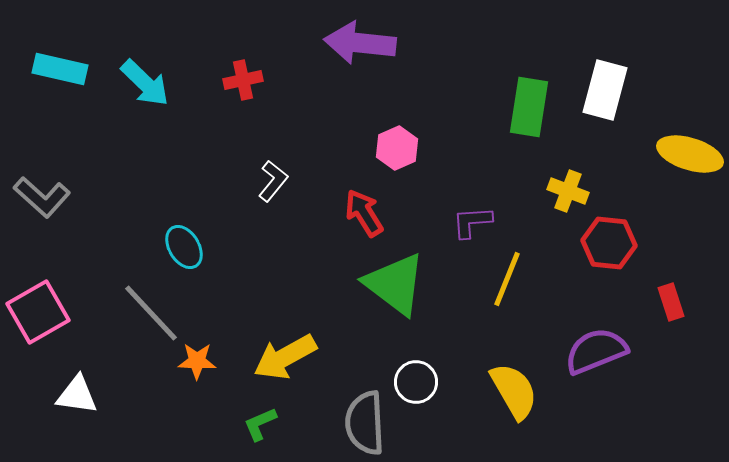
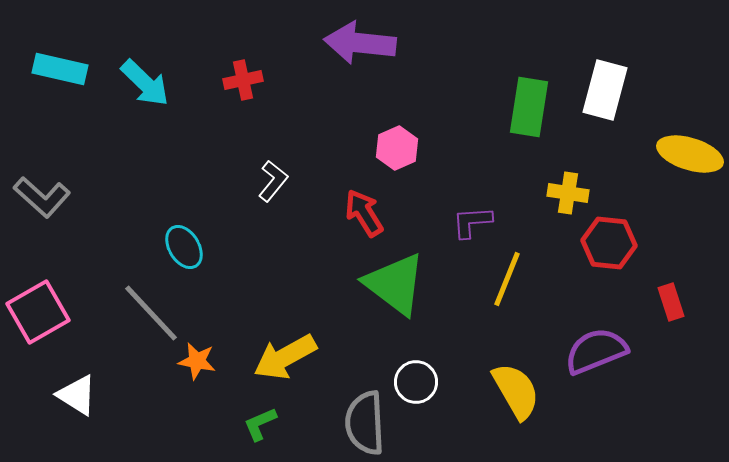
yellow cross: moved 2 px down; rotated 12 degrees counterclockwise
orange star: rotated 9 degrees clockwise
yellow semicircle: moved 2 px right
white triangle: rotated 24 degrees clockwise
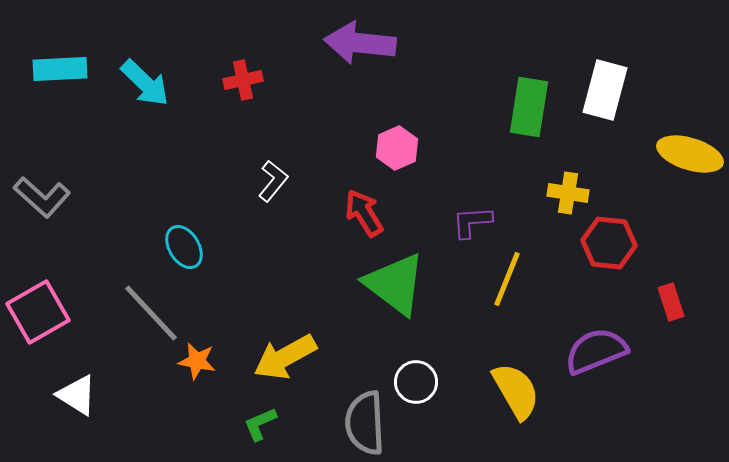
cyan rectangle: rotated 16 degrees counterclockwise
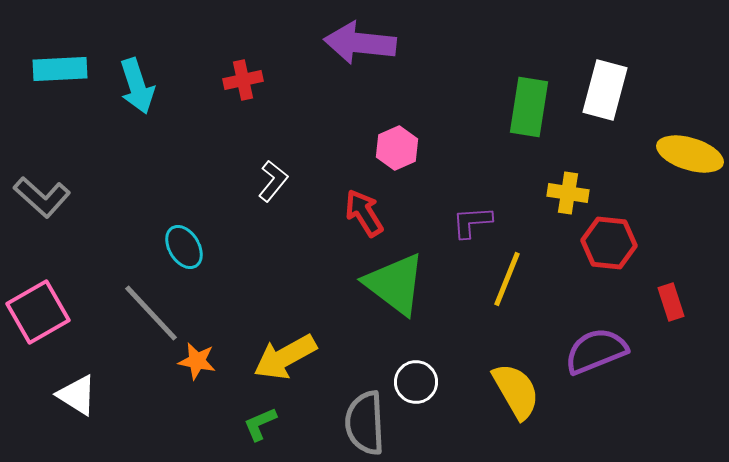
cyan arrow: moved 8 px left, 3 px down; rotated 28 degrees clockwise
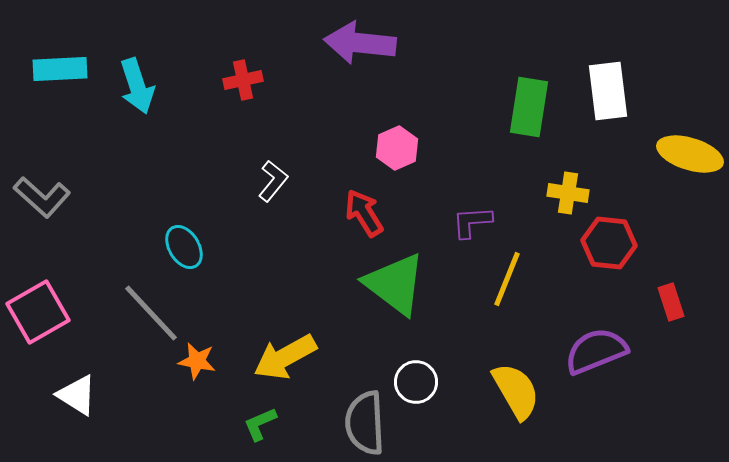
white rectangle: moved 3 px right, 1 px down; rotated 22 degrees counterclockwise
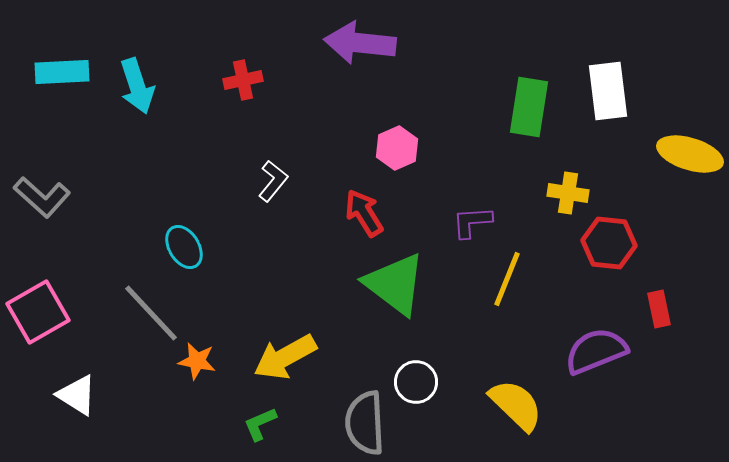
cyan rectangle: moved 2 px right, 3 px down
red rectangle: moved 12 px left, 7 px down; rotated 6 degrees clockwise
yellow semicircle: moved 14 px down; rotated 16 degrees counterclockwise
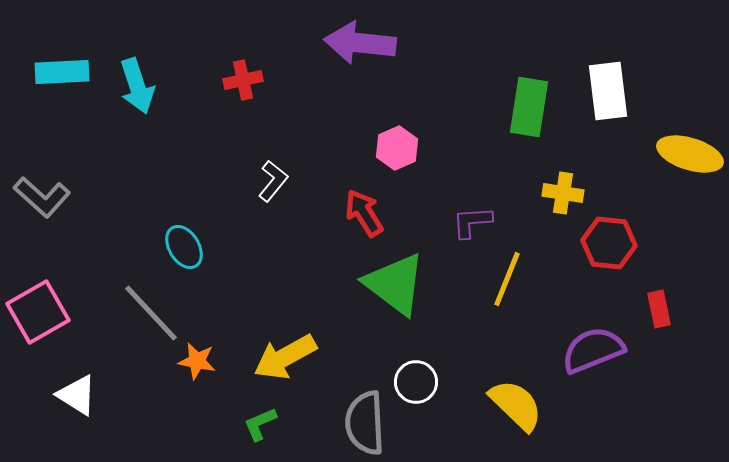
yellow cross: moved 5 px left
purple semicircle: moved 3 px left, 1 px up
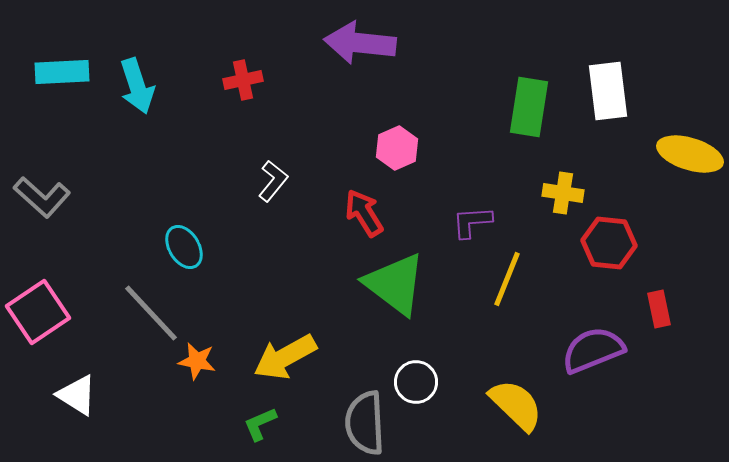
pink square: rotated 4 degrees counterclockwise
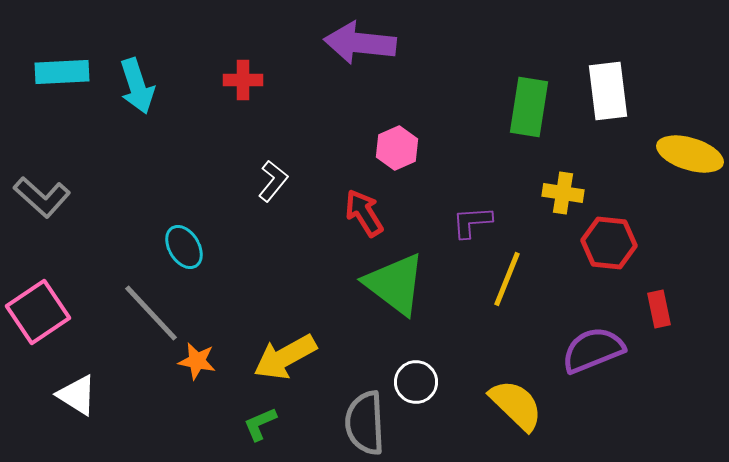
red cross: rotated 12 degrees clockwise
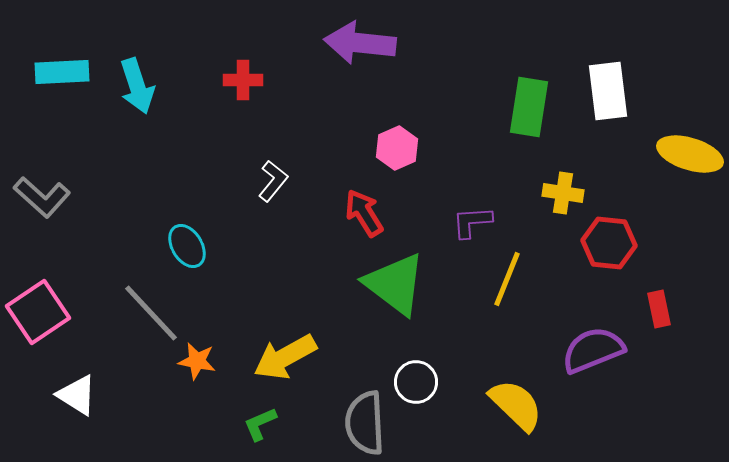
cyan ellipse: moved 3 px right, 1 px up
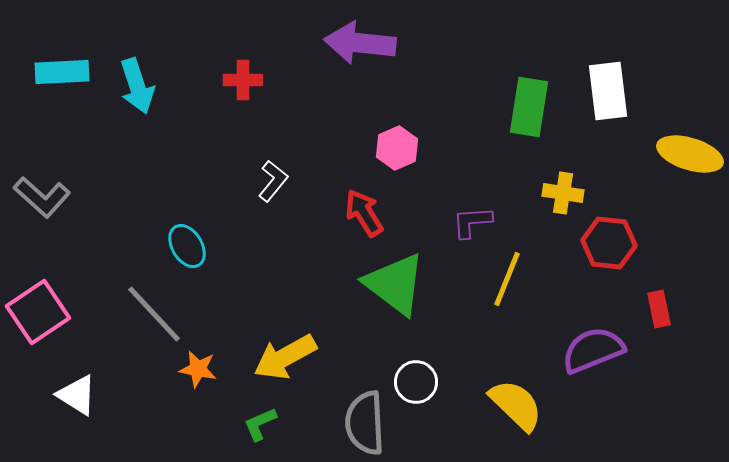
gray line: moved 3 px right, 1 px down
orange star: moved 1 px right, 8 px down
